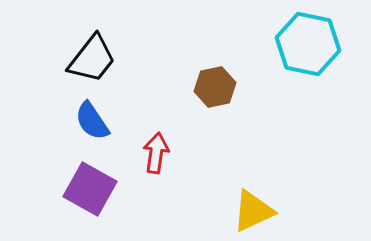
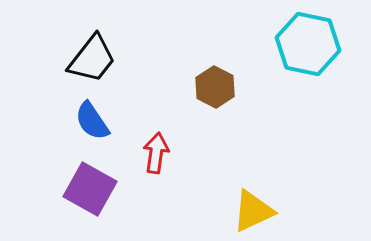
brown hexagon: rotated 21 degrees counterclockwise
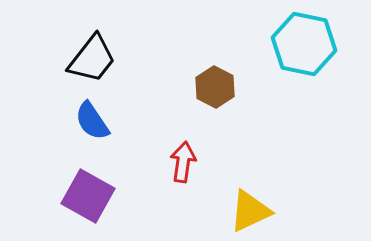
cyan hexagon: moved 4 px left
red arrow: moved 27 px right, 9 px down
purple square: moved 2 px left, 7 px down
yellow triangle: moved 3 px left
